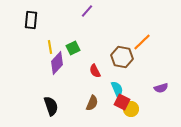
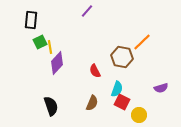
green square: moved 33 px left, 6 px up
cyan semicircle: rotated 42 degrees clockwise
yellow circle: moved 8 px right, 6 px down
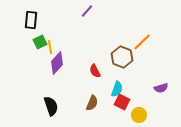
brown hexagon: rotated 10 degrees clockwise
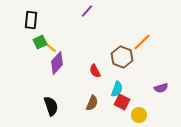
yellow line: rotated 40 degrees counterclockwise
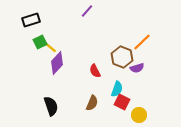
black rectangle: rotated 66 degrees clockwise
purple semicircle: moved 24 px left, 20 px up
